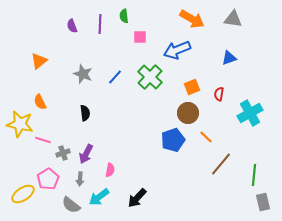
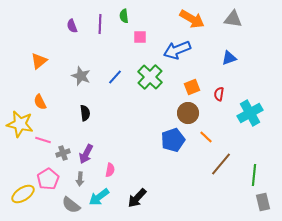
gray star: moved 2 px left, 2 px down
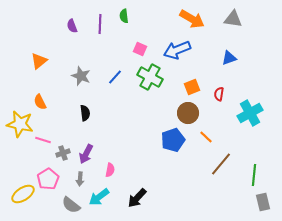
pink square: moved 12 px down; rotated 24 degrees clockwise
green cross: rotated 15 degrees counterclockwise
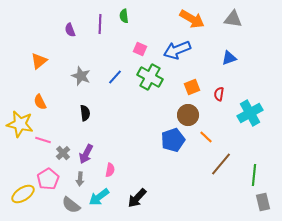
purple semicircle: moved 2 px left, 4 px down
brown circle: moved 2 px down
gray cross: rotated 24 degrees counterclockwise
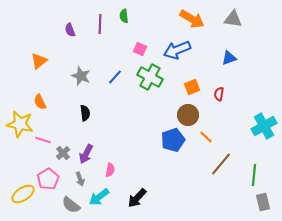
cyan cross: moved 14 px right, 13 px down
gray arrow: rotated 24 degrees counterclockwise
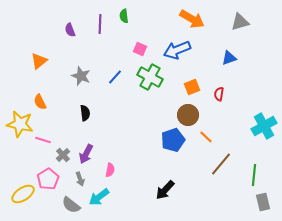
gray triangle: moved 7 px right, 3 px down; rotated 24 degrees counterclockwise
gray cross: moved 2 px down
black arrow: moved 28 px right, 8 px up
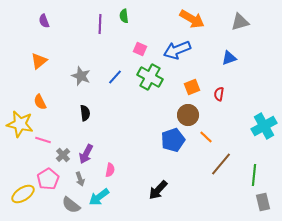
purple semicircle: moved 26 px left, 9 px up
black arrow: moved 7 px left
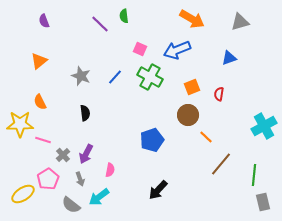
purple line: rotated 48 degrees counterclockwise
yellow star: rotated 12 degrees counterclockwise
blue pentagon: moved 21 px left
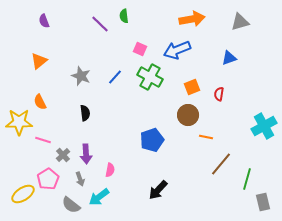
orange arrow: rotated 40 degrees counterclockwise
yellow star: moved 1 px left, 2 px up
orange line: rotated 32 degrees counterclockwise
purple arrow: rotated 30 degrees counterclockwise
green line: moved 7 px left, 4 px down; rotated 10 degrees clockwise
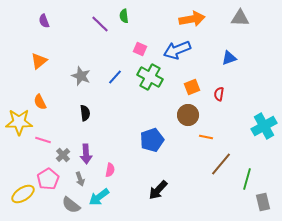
gray triangle: moved 4 px up; rotated 18 degrees clockwise
